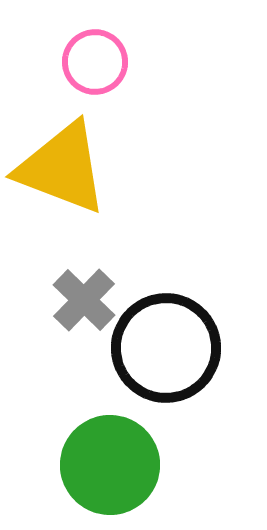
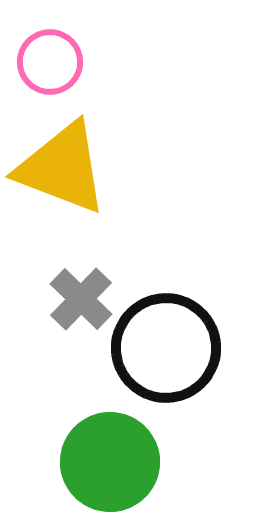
pink circle: moved 45 px left
gray cross: moved 3 px left, 1 px up
green circle: moved 3 px up
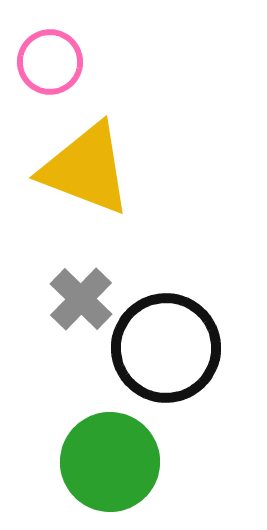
yellow triangle: moved 24 px right, 1 px down
